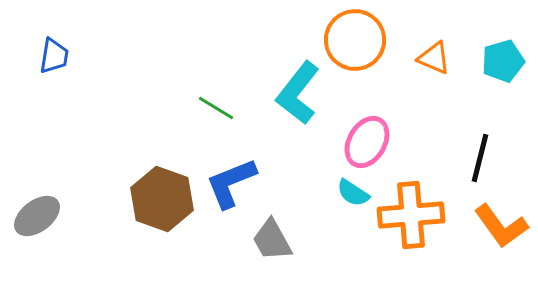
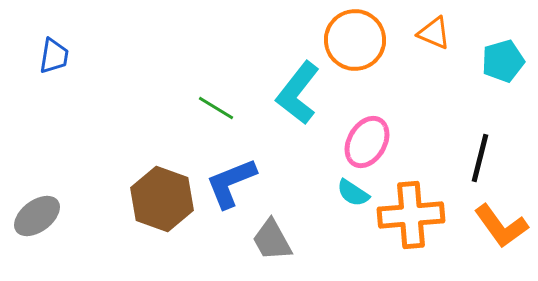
orange triangle: moved 25 px up
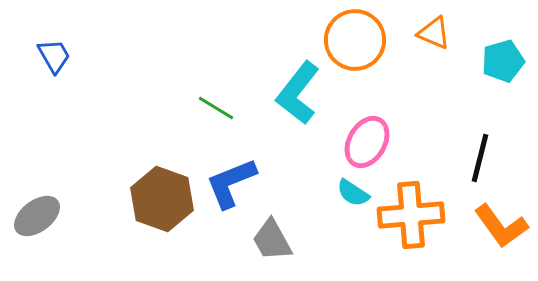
blue trapezoid: rotated 39 degrees counterclockwise
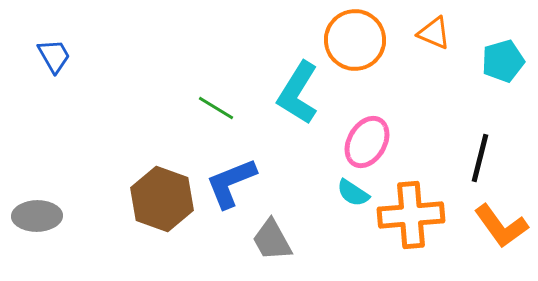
cyan L-shape: rotated 6 degrees counterclockwise
gray ellipse: rotated 36 degrees clockwise
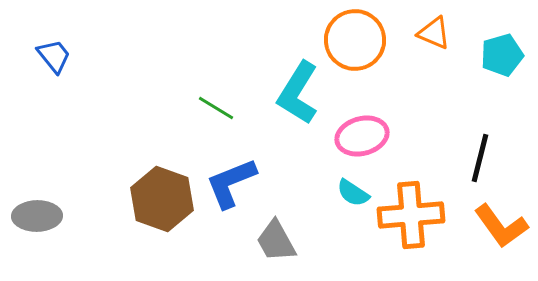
blue trapezoid: rotated 9 degrees counterclockwise
cyan pentagon: moved 1 px left, 6 px up
pink ellipse: moved 5 px left, 6 px up; rotated 45 degrees clockwise
gray trapezoid: moved 4 px right, 1 px down
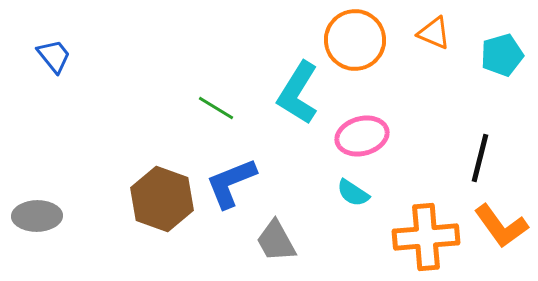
orange cross: moved 15 px right, 22 px down
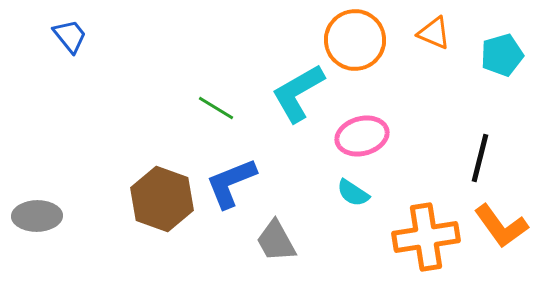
blue trapezoid: moved 16 px right, 20 px up
cyan L-shape: rotated 28 degrees clockwise
orange cross: rotated 4 degrees counterclockwise
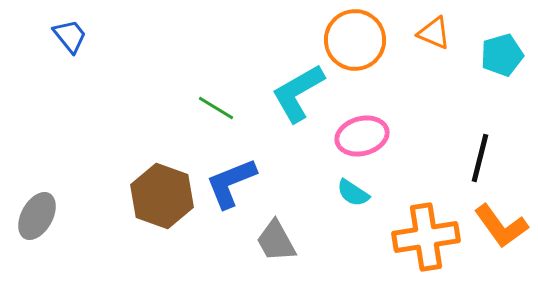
brown hexagon: moved 3 px up
gray ellipse: rotated 60 degrees counterclockwise
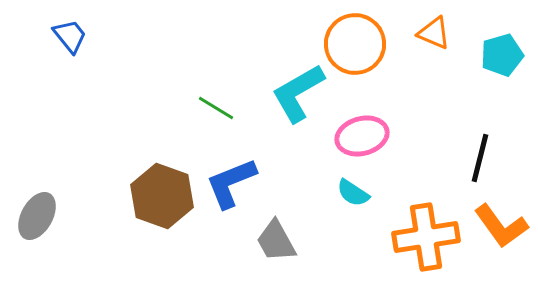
orange circle: moved 4 px down
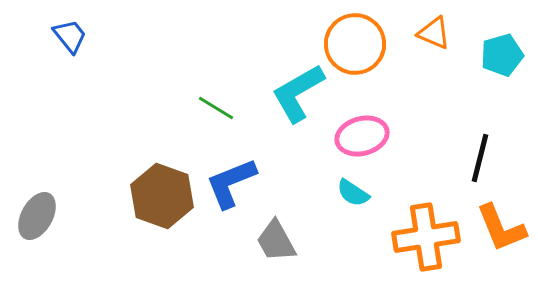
orange L-shape: moved 2 px down; rotated 14 degrees clockwise
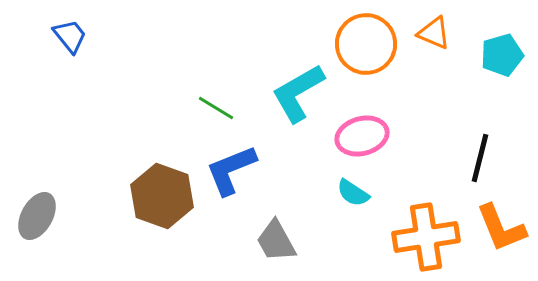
orange circle: moved 11 px right
blue L-shape: moved 13 px up
